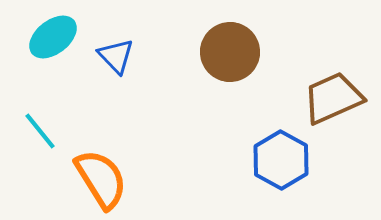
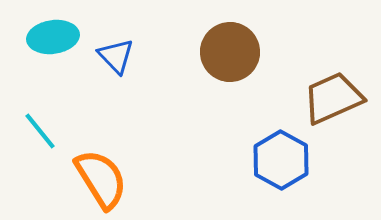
cyan ellipse: rotated 30 degrees clockwise
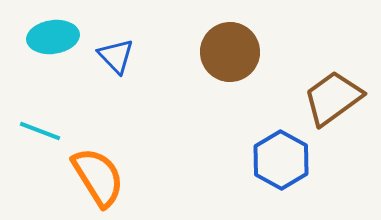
brown trapezoid: rotated 12 degrees counterclockwise
cyan line: rotated 30 degrees counterclockwise
orange semicircle: moved 3 px left, 2 px up
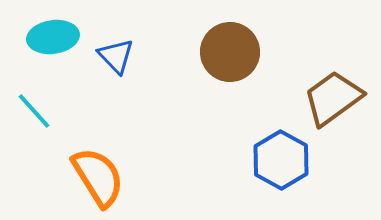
cyan line: moved 6 px left, 20 px up; rotated 27 degrees clockwise
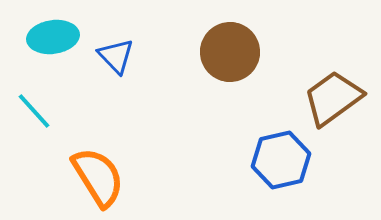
blue hexagon: rotated 18 degrees clockwise
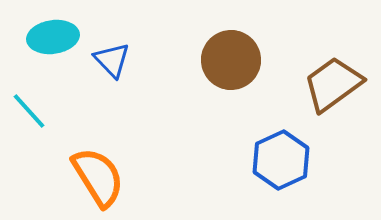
brown circle: moved 1 px right, 8 px down
blue triangle: moved 4 px left, 4 px down
brown trapezoid: moved 14 px up
cyan line: moved 5 px left
blue hexagon: rotated 12 degrees counterclockwise
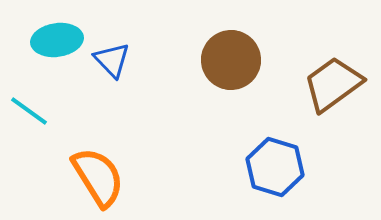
cyan ellipse: moved 4 px right, 3 px down
cyan line: rotated 12 degrees counterclockwise
blue hexagon: moved 6 px left, 7 px down; rotated 18 degrees counterclockwise
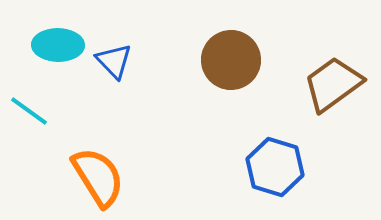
cyan ellipse: moved 1 px right, 5 px down; rotated 9 degrees clockwise
blue triangle: moved 2 px right, 1 px down
